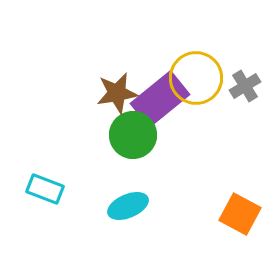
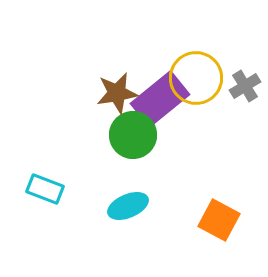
orange square: moved 21 px left, 6 px down
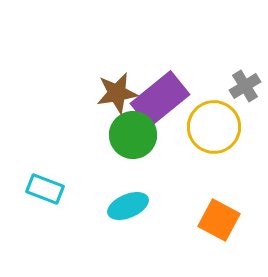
yellow circle: moved 18 px right, 49 px down
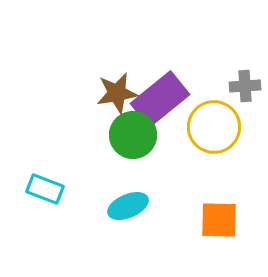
gray cross: rotated 28 degrees clockwise
orange square: rotated 27 degrees counterclockwise
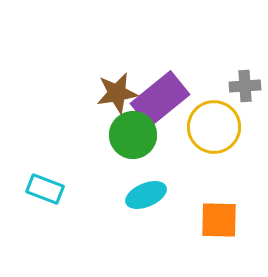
cyan ellipse: moved 18 px right, 11 px up
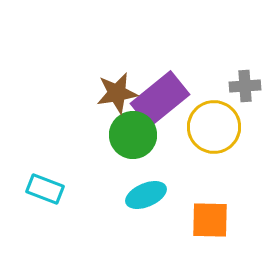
orange square: moved 9 px left
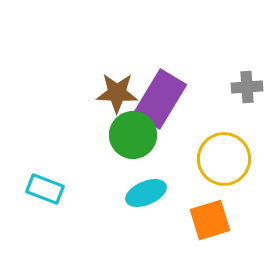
gray cross: moved 2 px right, 1 px down
brown star: rotated 12 degrees clockwise
purple rectangle: rotated 20 degrees counterclockwise
yellow circle: moved 10 px right, 32 px down
cyan ellipse: moved 2 px up
orange square: rotated 18 degrees counterclockwise
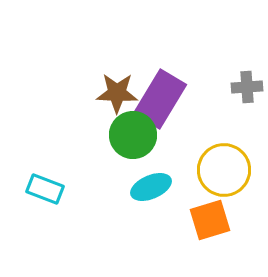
yellow circle: moved 11 px down
cyan ellipse: moved 5 px right, 6 px up
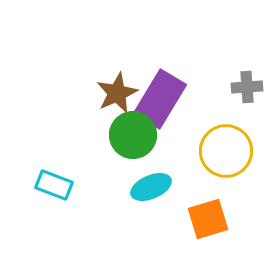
brown star: rotated 27 degrees counterclockwise
yellow circle: moved 2 px right, 19 px up
cyan rectangle: moved 9 px right, 4 px up
orange square: moved 2 px left, 1 px up
